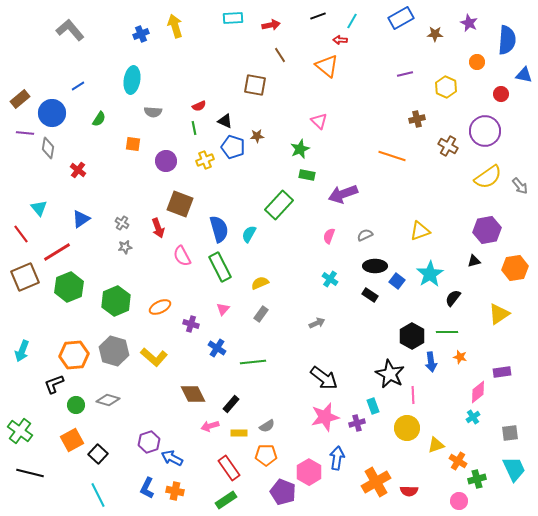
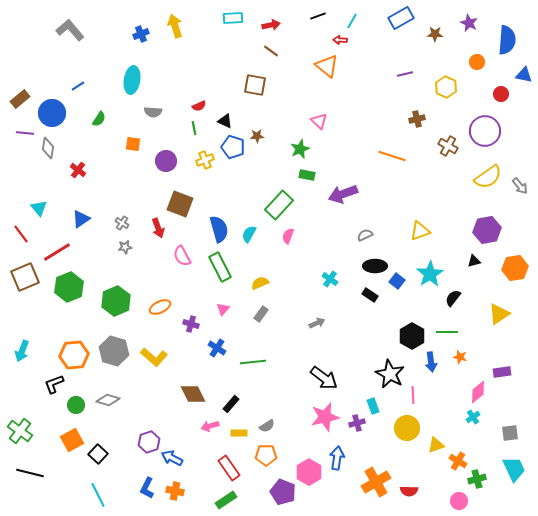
brown line at (280, 55): moved 9 px left, 4 px up; rotated 21 degrees counterclockwise
pink semicircle at (329, 236): moved 41 px left
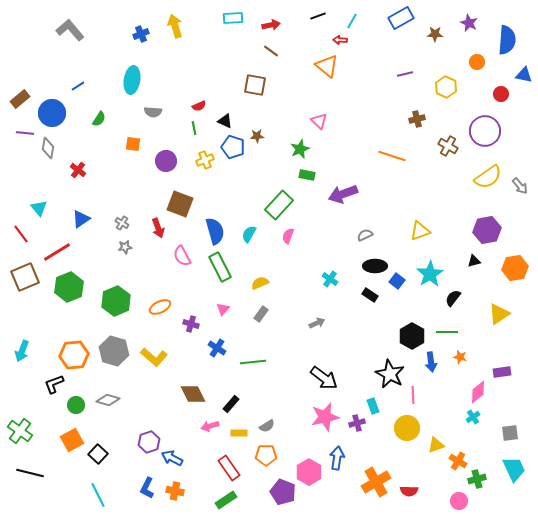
blue semicircle at (219, 229): moved 4 px left, 2 px down
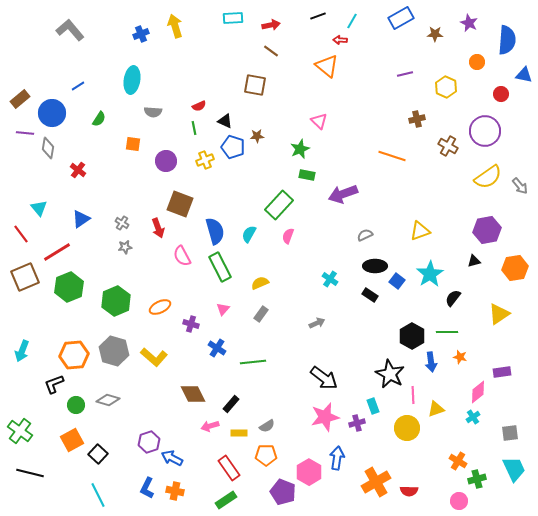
yellow triangle at (436, 445): moved 36 px up
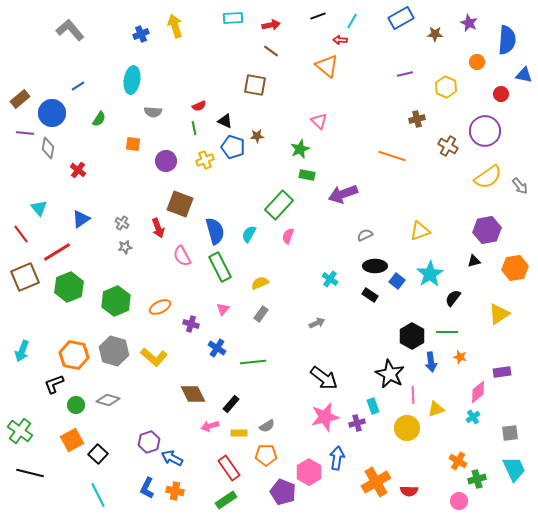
orange hexagon at (74, 355): rotated 16 degrees clockwise
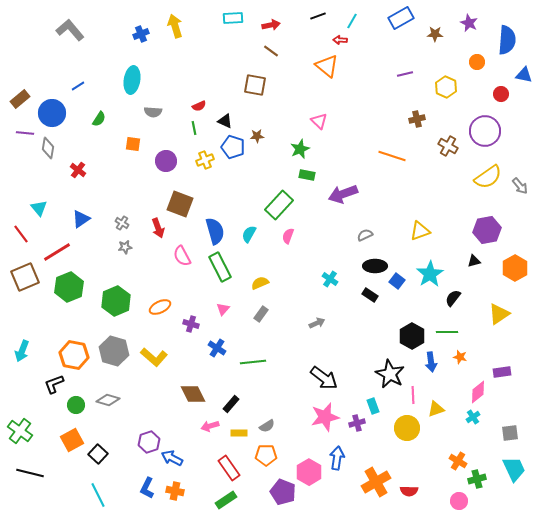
orange hexagon at (515, 268): rotated 20 degrees counterclockwise
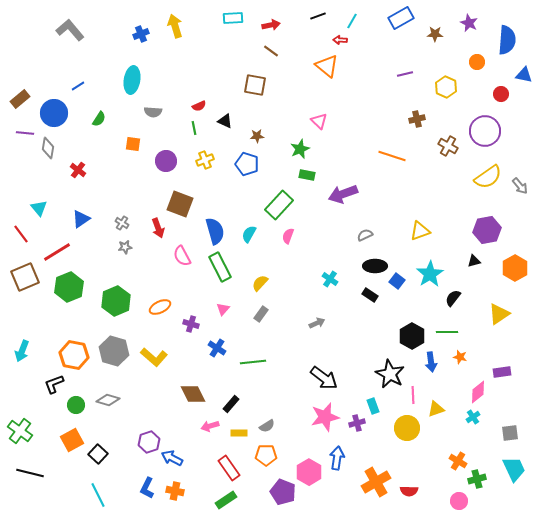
blue circle at (52, 113): moved 2 px right
blue pentagon at (233, 147): moved 14 px right, 17 px down
yellow semicircle at (260, 283): rotated 24 degrees counterclockwise
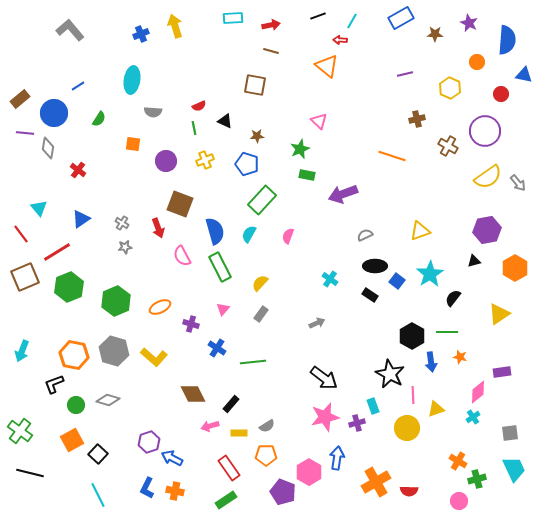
brown line at (271, 51): rotated 21 degrees counterclockwise
yellow hexagon at (446, 87): moved 4 px right, 1 px down
gray arrow at (520, 186): moved 2 px left, 3 px up
green rectangle at (279, 205): moved 17 px left, 5 px up
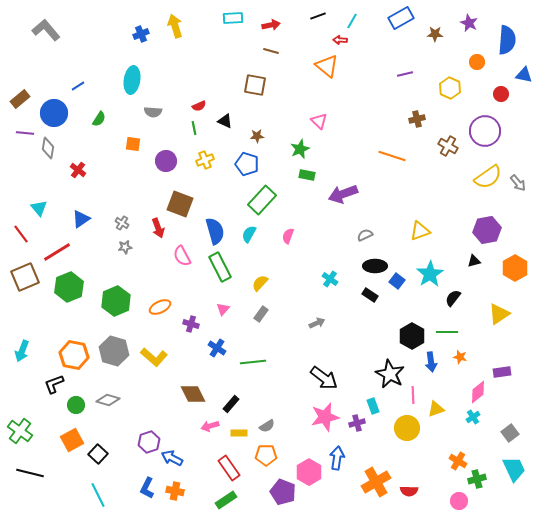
gray L-shape at (70, 30): moved 24 px left
gray square at (510, 433): rotated 30 degrees counterclockwise
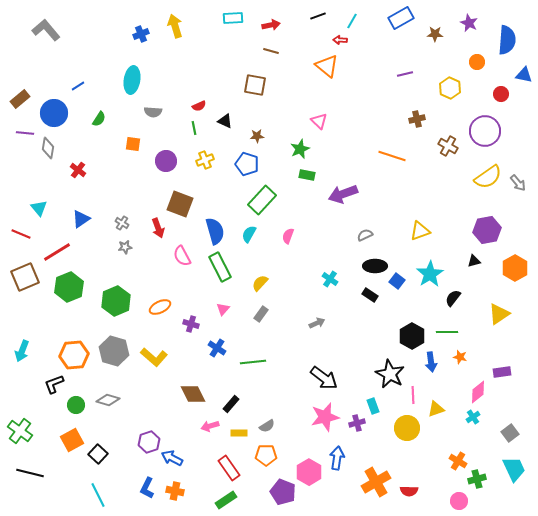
red line at (21, 234): rotated 30 degrees counterclockwise
orange hexagon at (74, 355): rotated 16 degrees counterclockwise
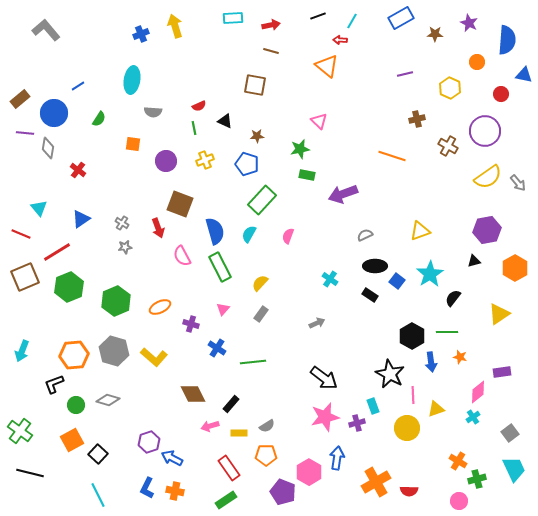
green star at (300, 149): rotated 12 degrees clockwise
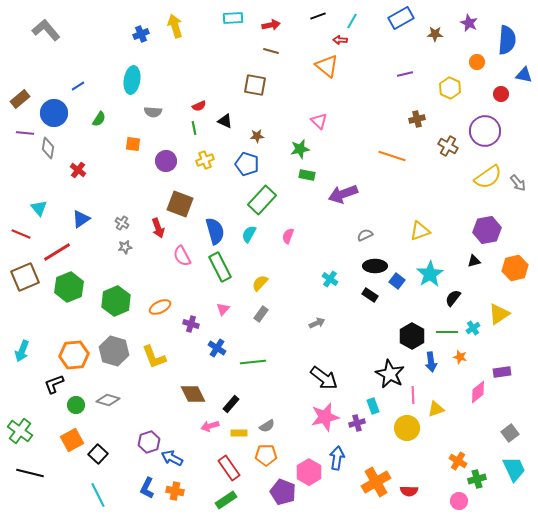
orange hexagon at (515, 268): rotated 15 degrees clockwise
yellow L-shape at (154, 357): rotated 28 degrees clockwise
cyan cross at (473, 417): moved 89 px up
